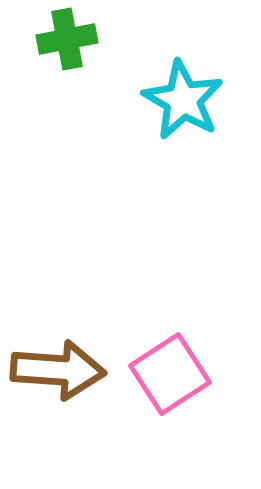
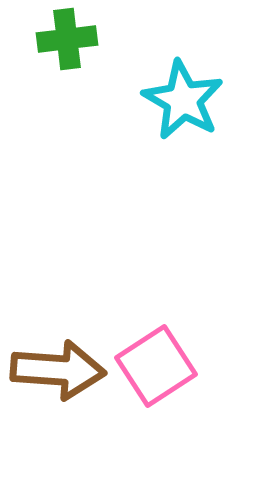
green cross: rotated 4 degrees clockwise
pink square: moved 14 px left, 8 px up
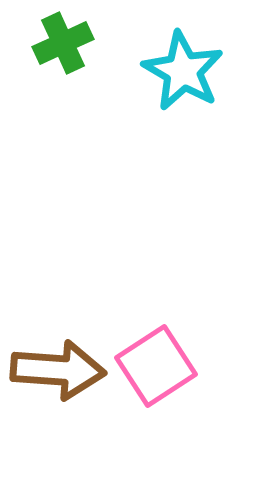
green cross: moved 4 px left, 4 px down; rotated 18 degrees counterclockwise
cyan star: moved 29 px up
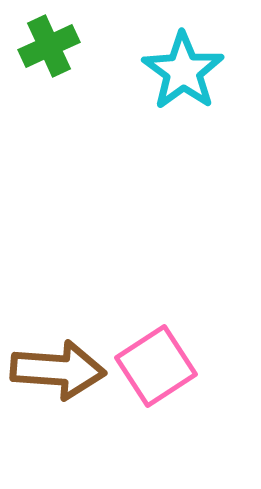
green cross: moved 14 px left, 3 px down
cyan star: rotated 6 degrees clockwise
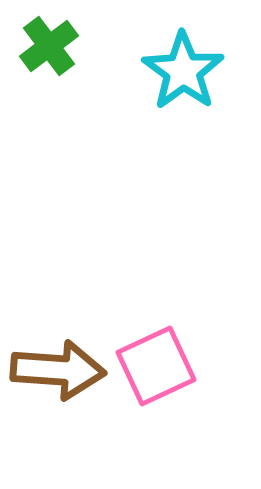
green cross: rotated 12 degrees counterclockwise
pink square: rotated 8 degrees clockwise
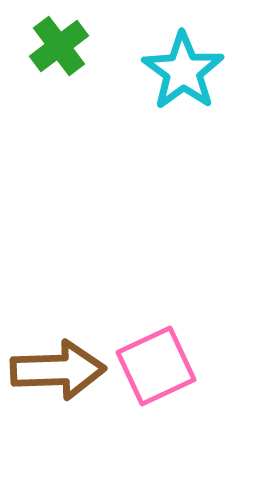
green cross: moved 10 px right
brown arrow: rotated 6 degrees counterclockwise
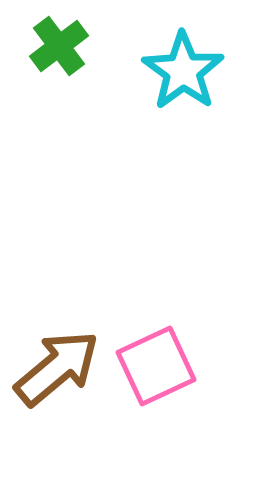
brown arrow: moved 1 px left, 2 px up; rotated 38 degrees counterclockwise
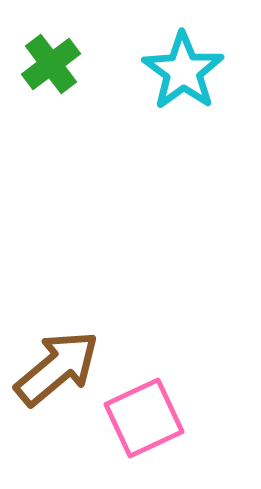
green cross: moved 8 px left, 18 px down
pink square: moved 12 px left, 52 px down
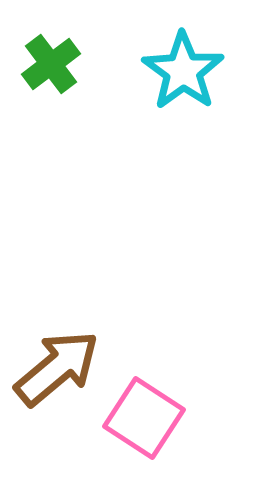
pink square: rotated 32 degrees counterclockwise
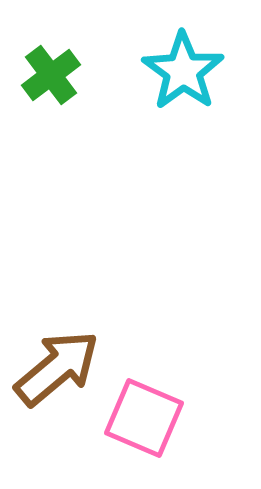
green cross: moved 11 px down
pink square: rotated 10 degrees counterclockwise
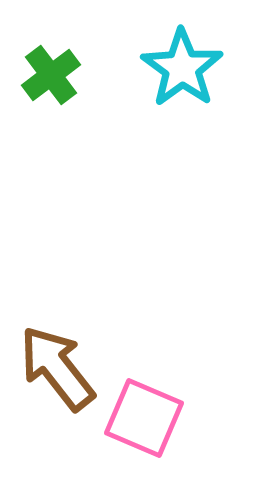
cyan star: moved 1 px left, 3 px up
brown arrow: rotated 88 degrees counterclockwise
